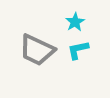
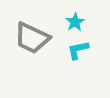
gray trapezoid: moved 5 px left, 12 px up
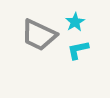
gray trapezoid: moved 7 px right, 3 px up
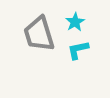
gray trapezoid: moved 1 px up; rotated 48 degrees clockwise
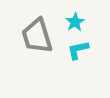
gray trapezoid: moved 2 px left, 2 px down
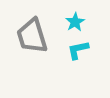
gray trapezoid: moved 5 px left
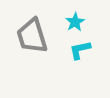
cyan L-shape: moved 2 px right
